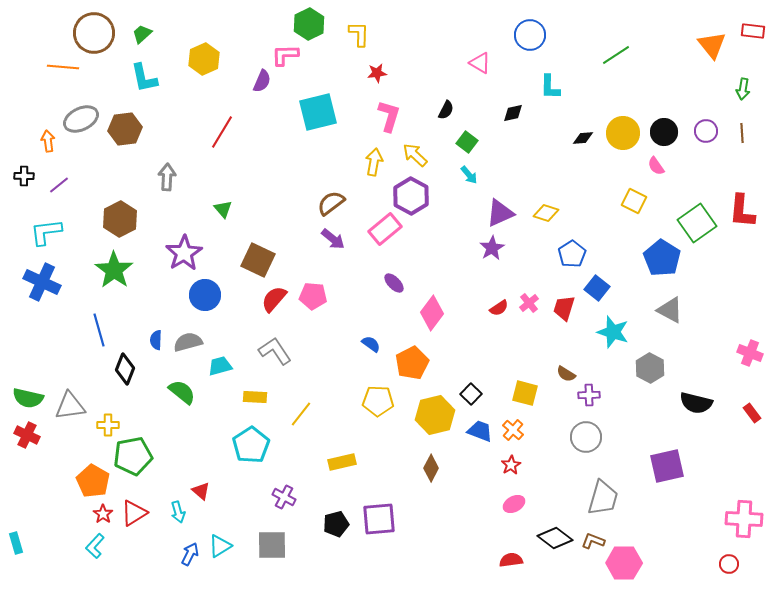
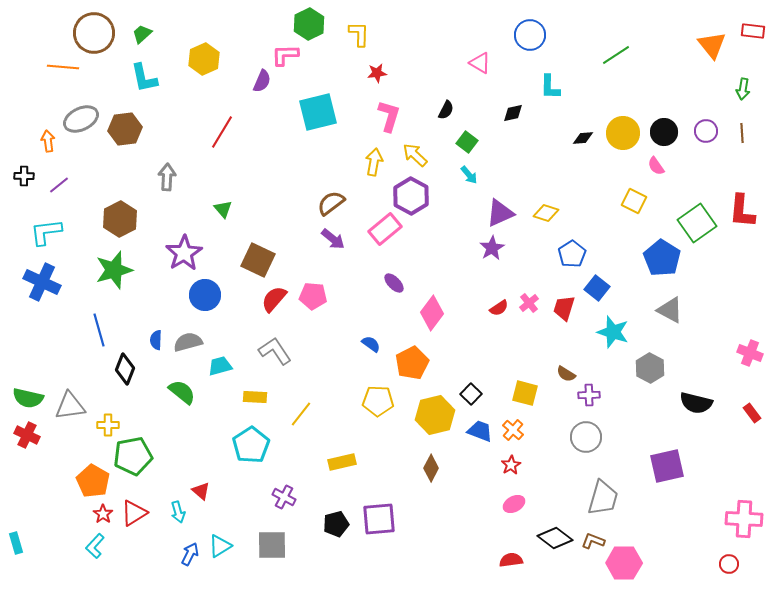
green star at (114, 270): rotated 21 degrees clockwise
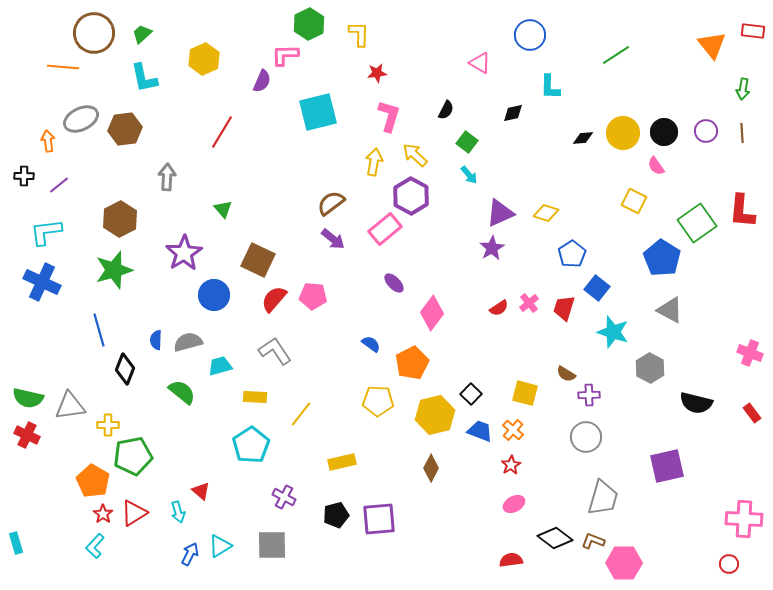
blue circle at (205, 295): moved 9 px right
black pentagon at (336, 524): moved 9 px up
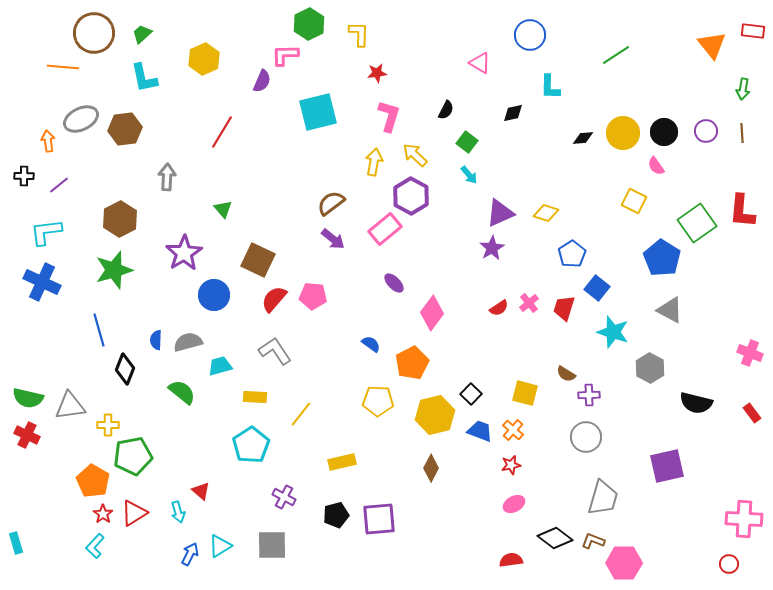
red star at (511, 465): rotated 18 degrees clockwise
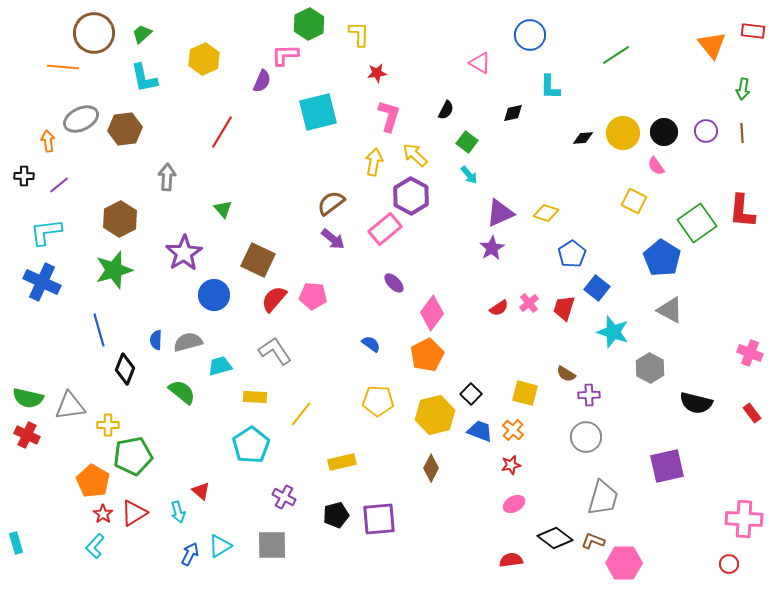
orange pentagon at (412, 363): moved 15 px right, 8 px up
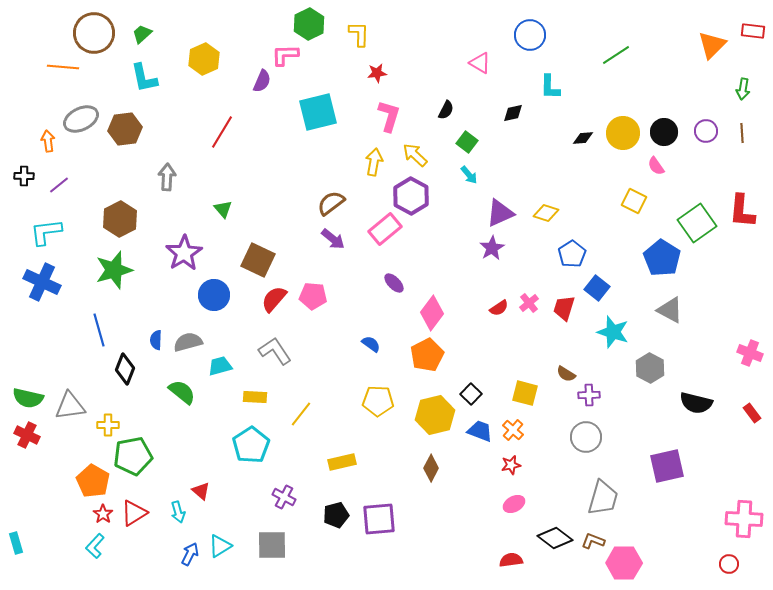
orange triangle at (712, 45): rotated 24 degrees clockwise
